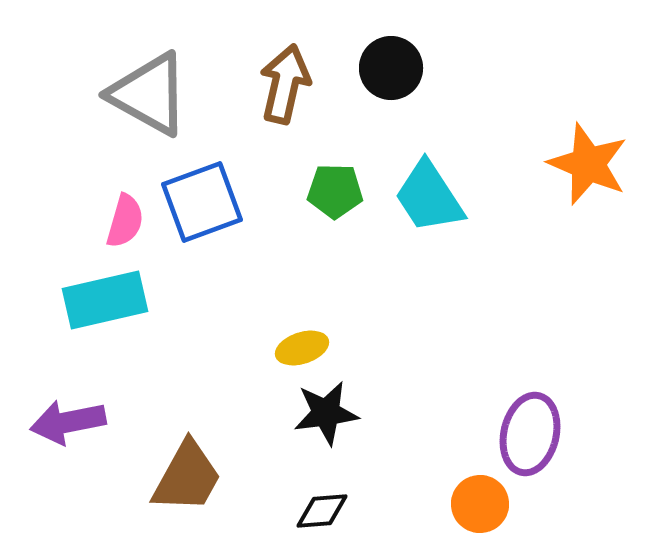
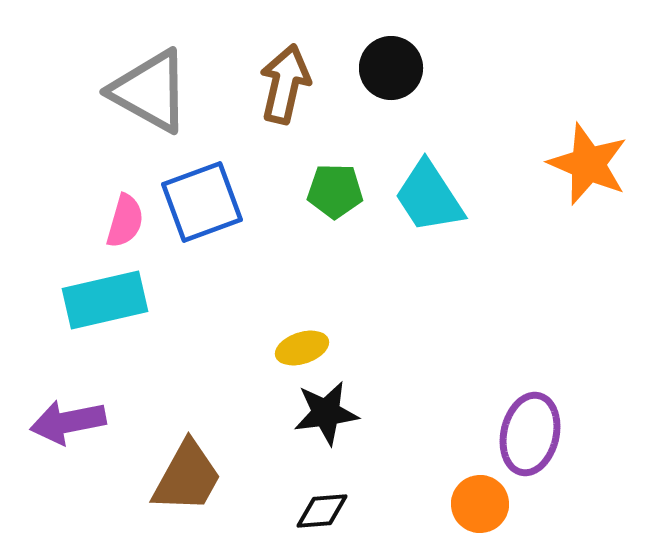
gray triangle: moved 1 px right, 3 px up
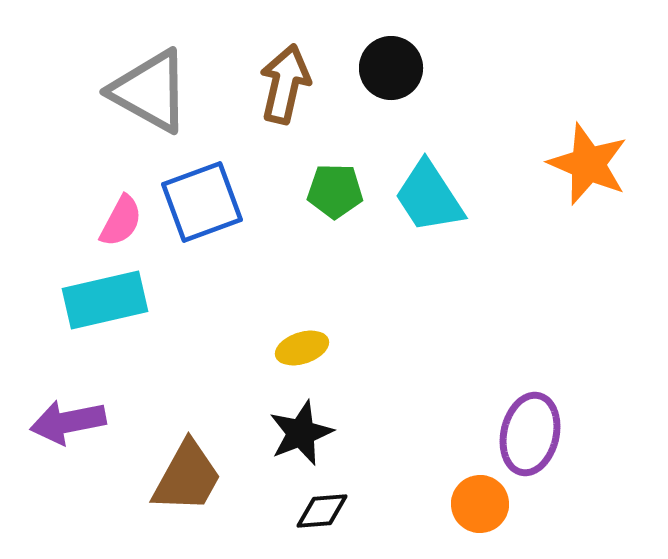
pink semicircle: moved 4 px left; rotated 12 degrees clockwise
black star: moved 25 px left, 20 px down; rotated 14 degrees counterclockwise
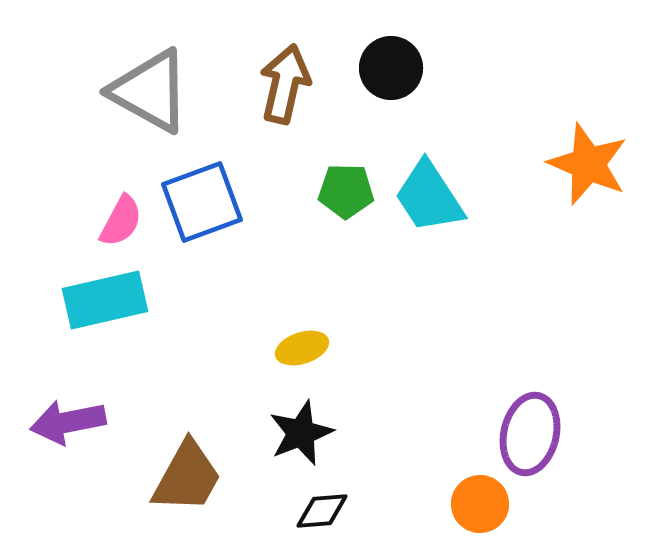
green pentagon: moved 11 px right
